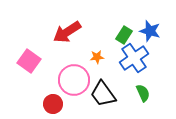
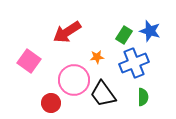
blue cross: moved 5 px down; rotated 12 degrees clockwise
green semicircle: moved 4 px down; rotated 24 degrees clockwise
red circle: moved 2 px left, 1 px up
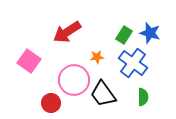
blue star: moved 2 px down
blue cross: moved 1 px left; rotated 32 degrees counterclockwise
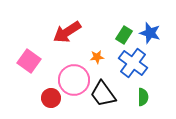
red circle: moved 5 px up
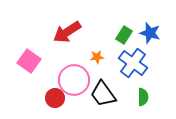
red circle: moved 4 px right
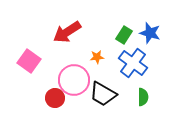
black trapezoid: rotated 24 degrees counterclockwise
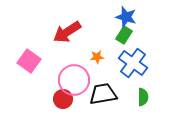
blue star: moved 24 px left, 16 px up
black trapezoid: rotated 140 degrees clockwise
red circle: moved 8 px right, 1 px down
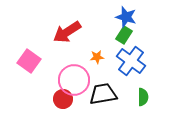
blue cross: moved 2 px left, 2 px up
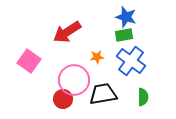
green rectangle: rotated 48 degrees clockwise
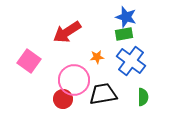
green rectangle: moved 1 px up
